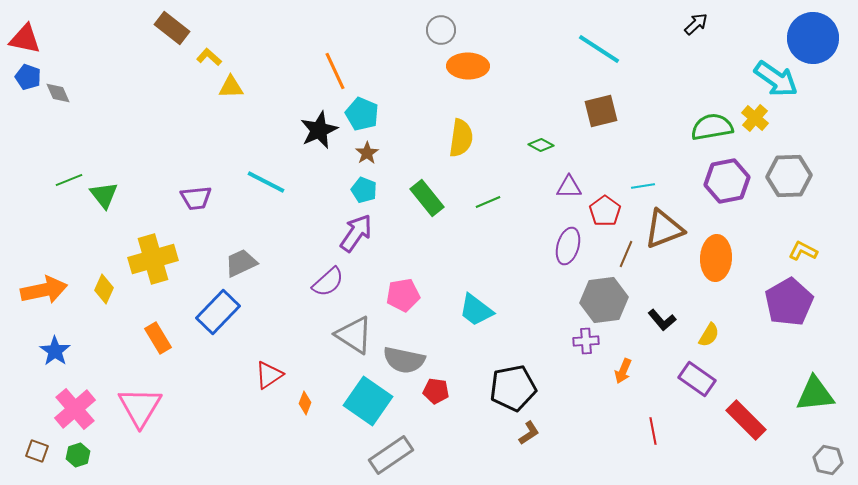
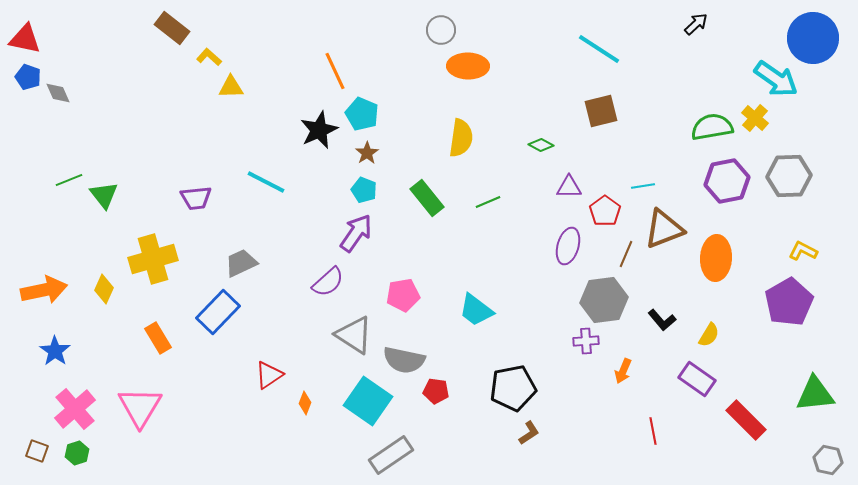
green hexagon at (78, 455): moved 1 px left, 2 px up
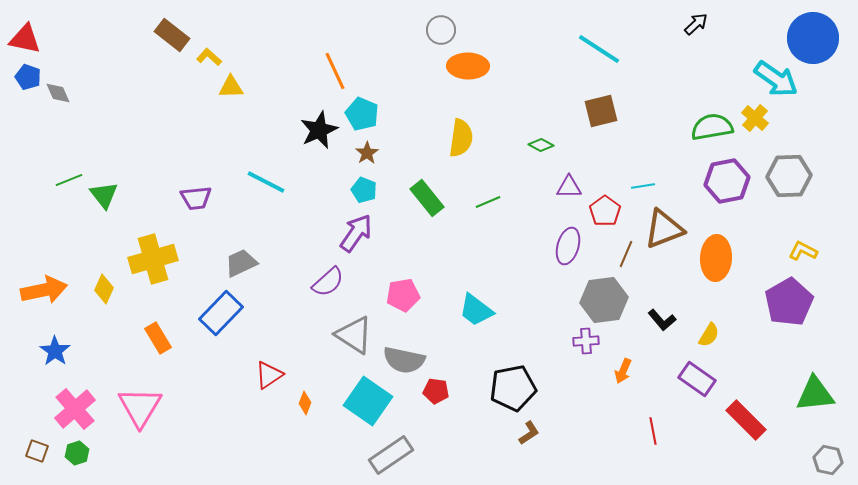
brown rectangle at (172, 28): moved 7 px down
blue rectangle at (218, 312): moved 3 px right, 1 px down
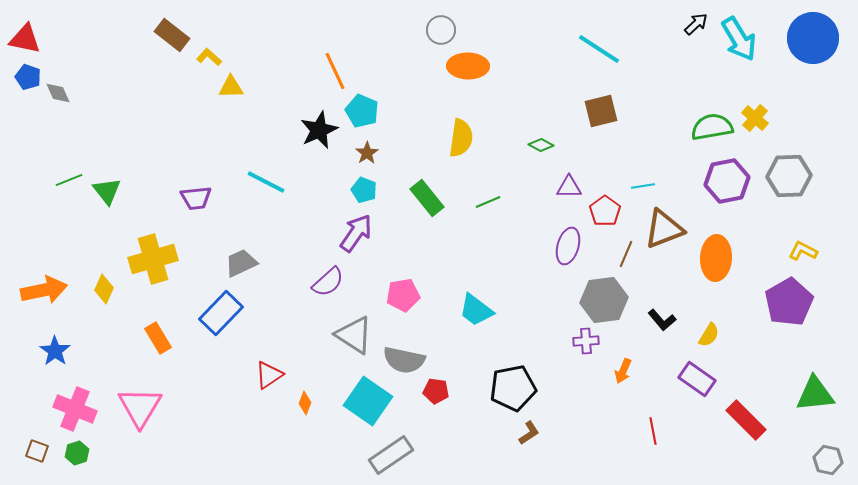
cyan arrow at (776, 79): moved 37 px left, 40 px up; rotated 24 degrees clockwise
cyan pentagon at (362, 114): moved 3 px up
green triangle at (104, 195): moved 3 px right, 4 px up
pink cross at (75, 409): rotated 27 degrees counterclockwise
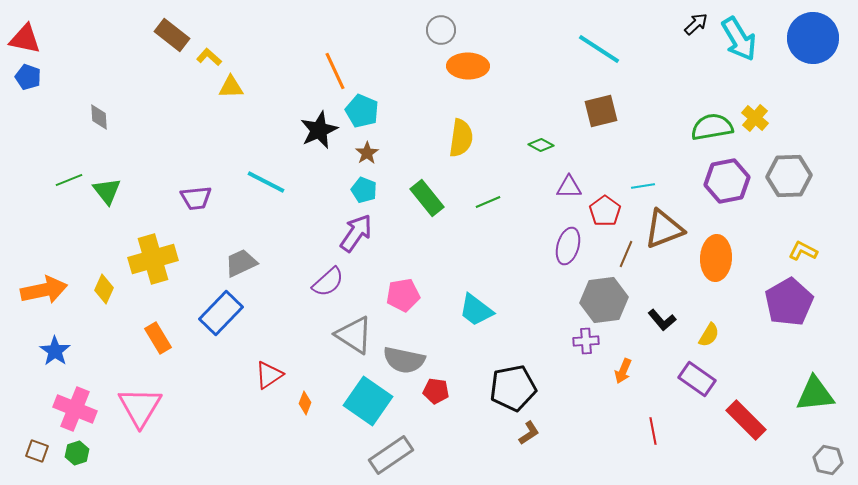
gray diamond at (58, 93): moved 41 px right, 24 px down; rotated 20 degrees clockwise
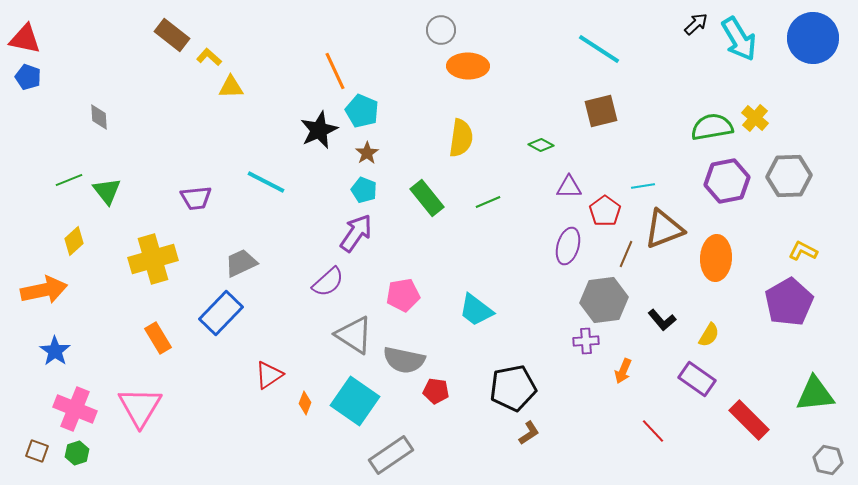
yellow diamond at (104, 289): moved 30 px left, 48 px up; rotated 24 degrees clockwise
cyan square at (368, 401): moved 13 px left
red rectangle at (746, 420): moved 3 px right
red line at (653, 431): rotated 32 degrees counterclockwise
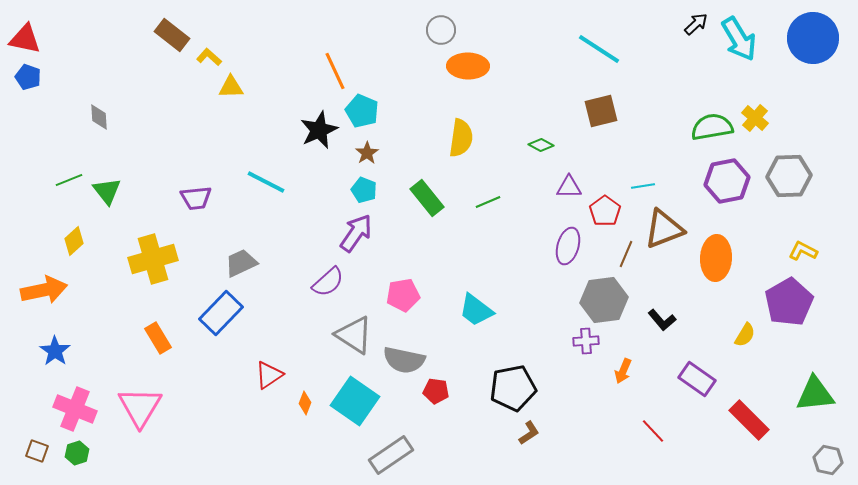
yellow semicircle at (709, 335): moved 36 px right
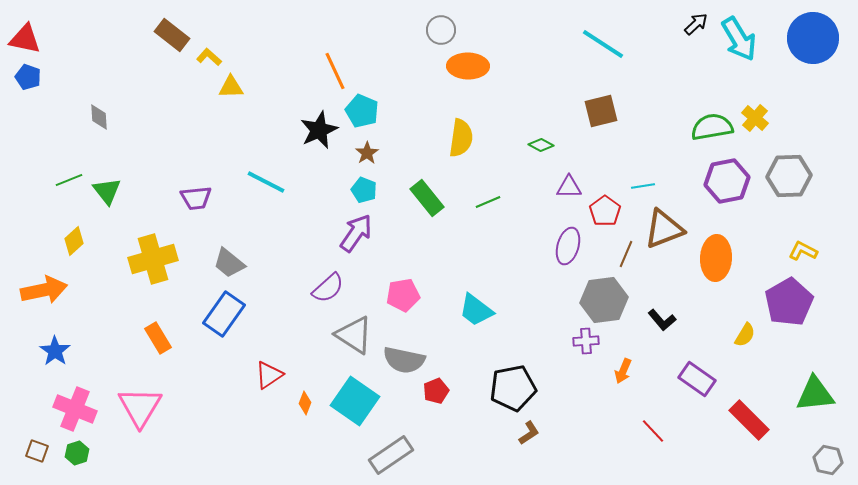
cyan line at (599, 49): moved 4 px right, 5 px up
gray trapezoid at (241, 263): moved 12 px left; rotated 116 degrees counterclockwise
purple semicircle at (328, 282): moved 6 px down
blue rectangle at (221, 313): moved 3 px right, 1 px down; rotated 9 degrees counterclockwise
red pentagon at (436, 391): rotated 30 degrees counterclockwise
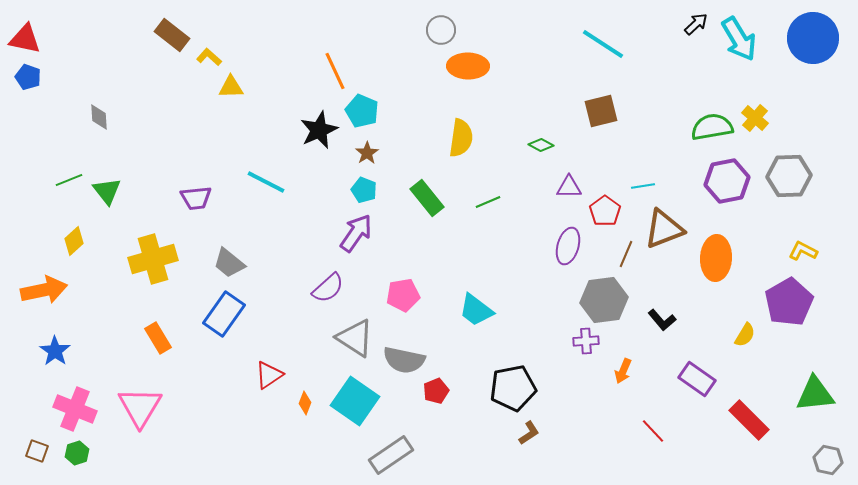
gray triangle at (354, 335): moved 1 px right, 3 px down
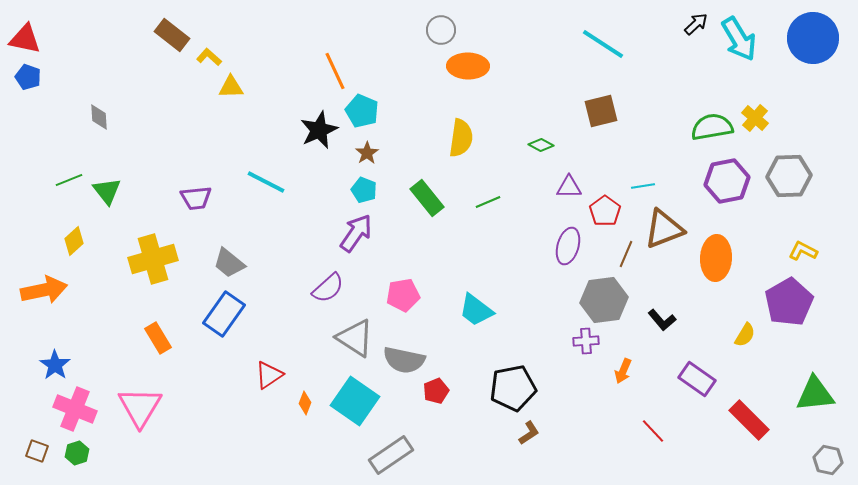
blue star at (55, 351): moved 14 px down
